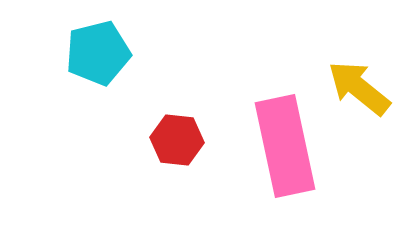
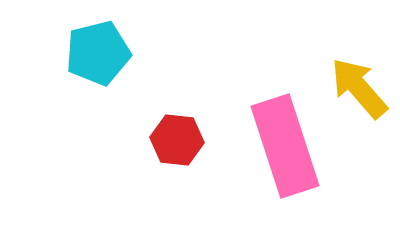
yellow arrow: rotated 10 degrees clockwise
pink rectangle: rotated 6 degrees counterclockwise
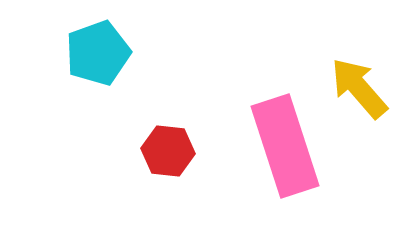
cyan pentagon: rotated 6 degrees counterclockwise
red hexagon: moved 9 px left, 11 px down
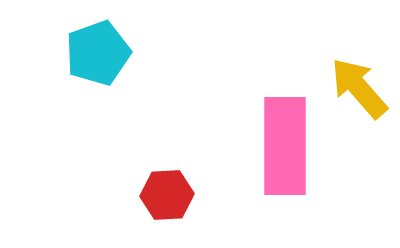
pink rectangle: rotated 18 degrees clockwise
red hexagon: moved 1 px left, 44 px down; rotated 9 degrees counterclockwise
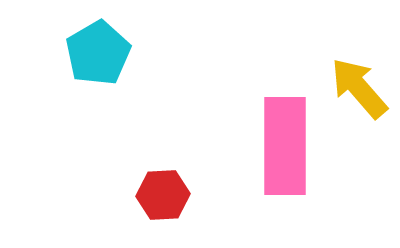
cyan pentagon: rotated 10 degrees counterclockwise
red hexagon: moved 4 px left
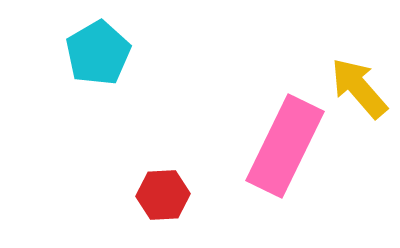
pink rectangle: rotated 26 degrees clockwise
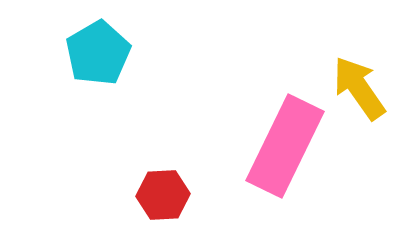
yellow arrow: rotated 6 degrees clockwise
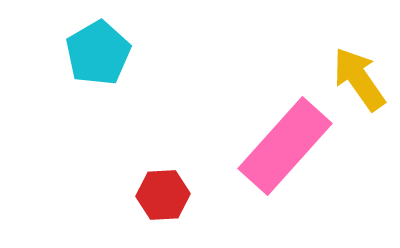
yellow arrow: moved 9 px up
pink rectangle: rotated 16 degrees clockwise
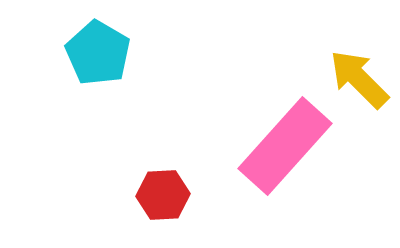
cyan pentagon: rotated 12 degrees counterclockwise
yellow arrow: rotated 10 degrees counterclockwise
